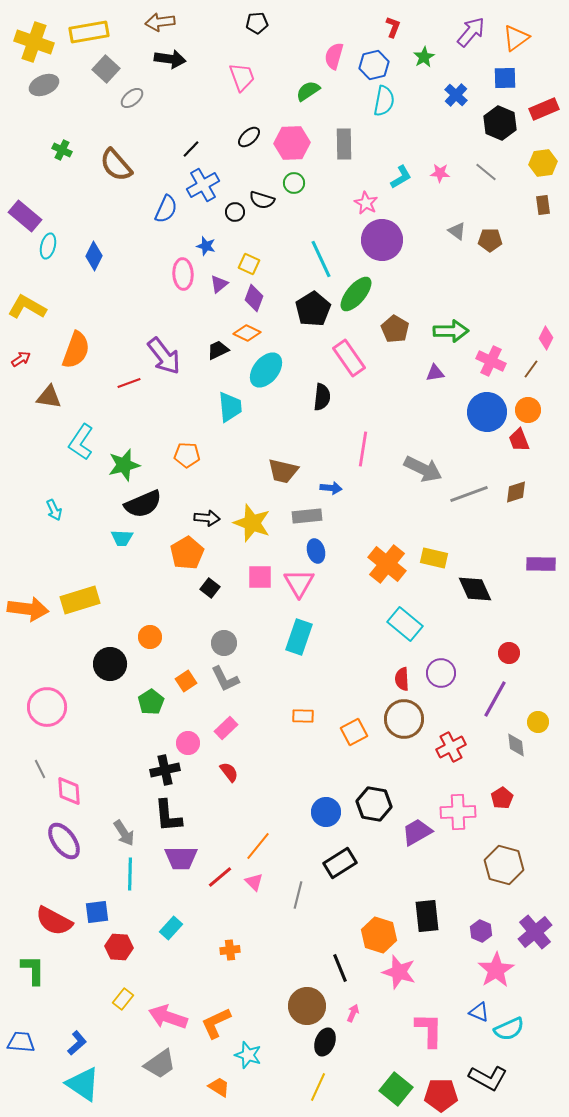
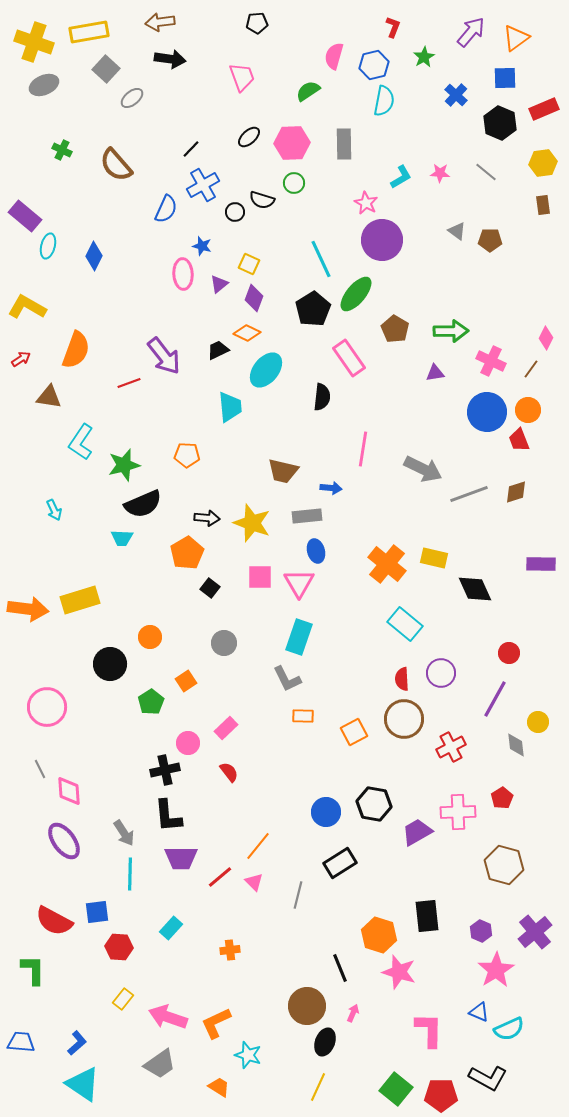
blue star at (206, 246): moved 4 px left
gray L-shape at (225, 679): moved 62 px right
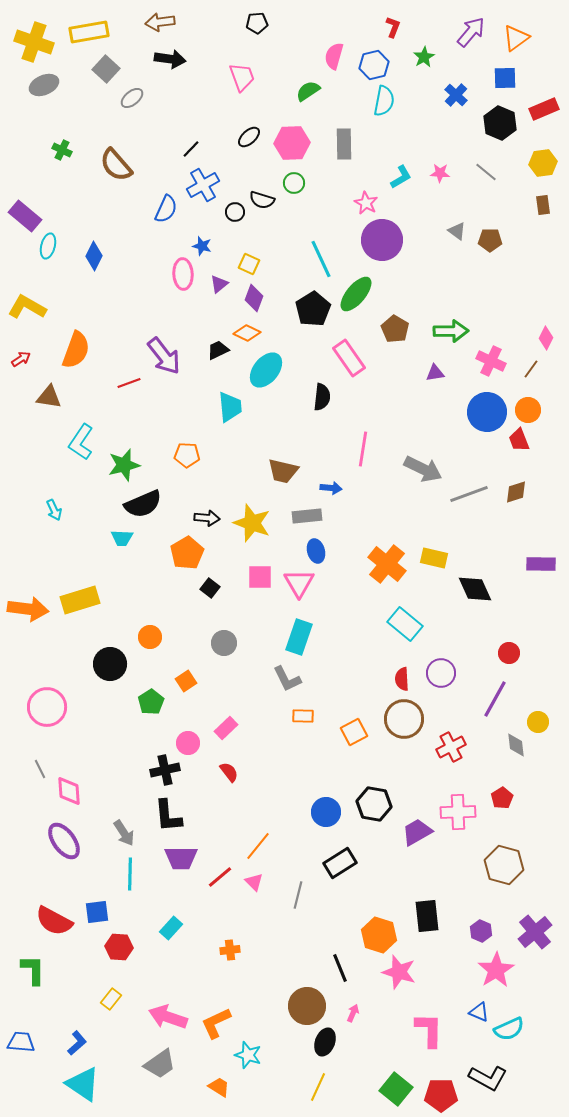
yellow rectangle at (123, 999): moved 12 px left
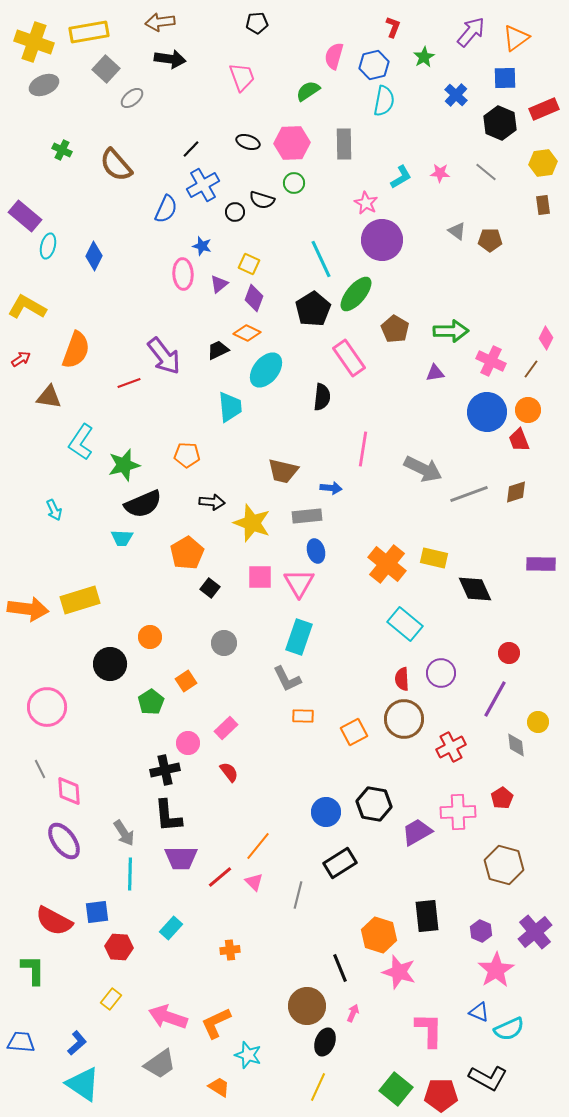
black ellipse at (249, 137): moved 1 px left, 5 px down; rotated 60 degrees clockwise
black arrow at (207, 518): moved 5 px right, 16 px up
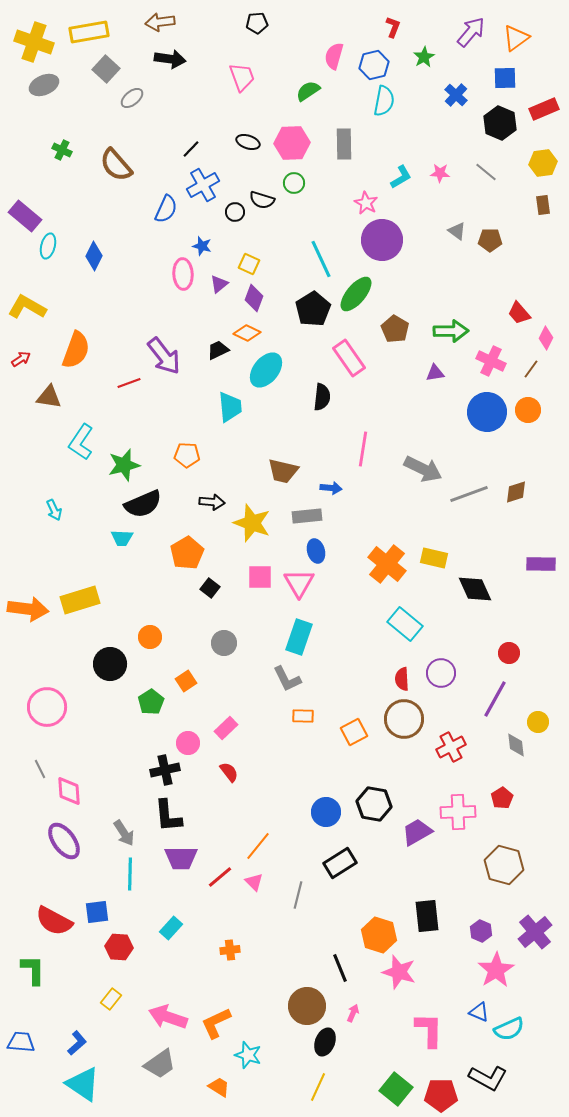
red trapezoid at (519, 440): moved 127 px up; rotated 20 degrees counterclockwise
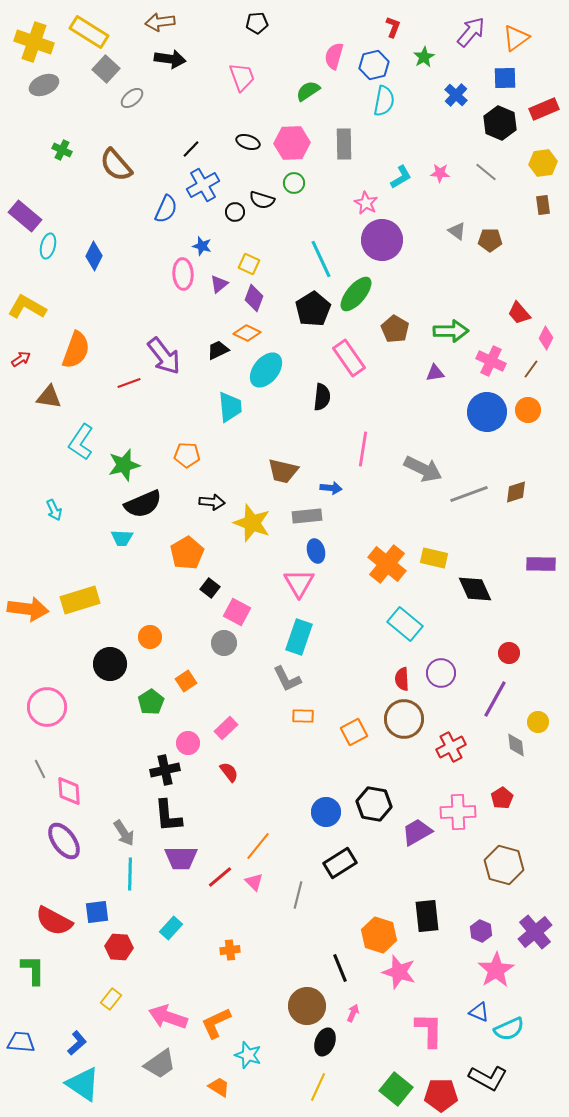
yellow rectangle at (89, 32): rotated 42 degrees clockwise
pink square at (260, 577): moved 23 px left, 35 px down; rotated 28 degrees clockwise
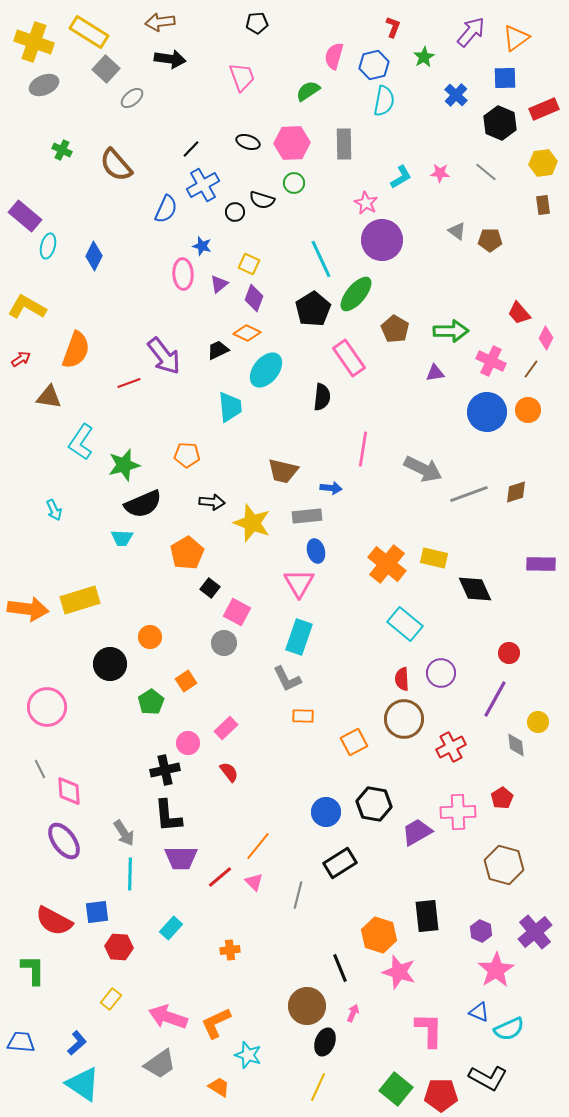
orange square at (354, 732): moved 10 px down
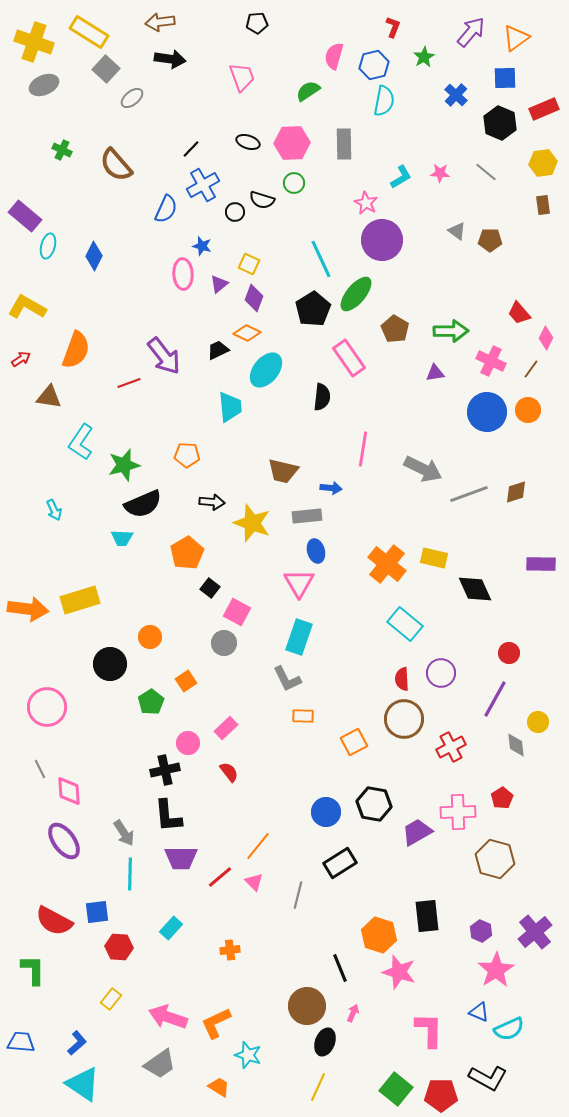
brown hexagon at (504, 865): moved 9 px left, 6 px up
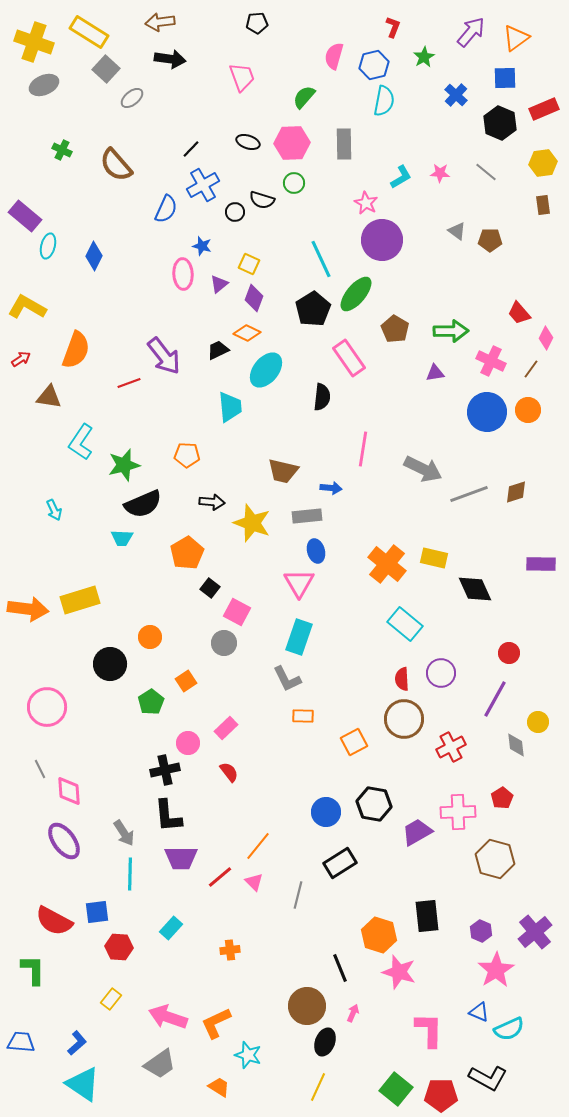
green semicircle at (308, 91): moved 4 px left, 6 px down; rotated 15 degrees counterclockwise
